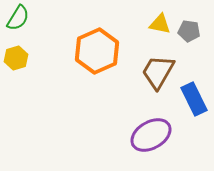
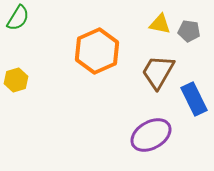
yellow hexagon: moved 22 px down
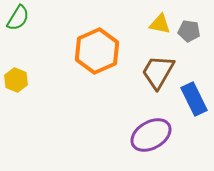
yellow hexagon: rotated 20 degrees counterclockwise
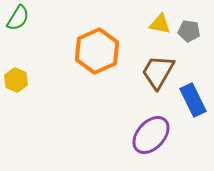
blue rectangle: moved 1 px left, 1 px down
purple ellipse: rotated 18 degrees counterclockwise
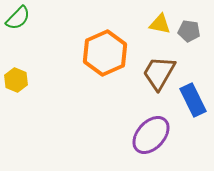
green semicircle: rotated 12 degrees clockwise
orange hexagon: moved 8 px right, 2 px down
brown trapezoid: moved 1 px right, 1 px down
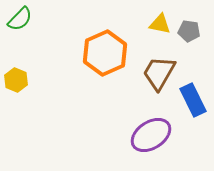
green semicircle: moved 2 px right, 1 px down
purple ellipse: rotated 15 degrees clockwise
